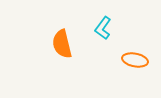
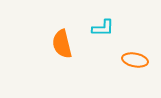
cyan L-shape: rotated 125 degrees counterclockwise
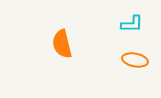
cyan L-shape: moved 29 px right, 4 px up
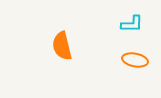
orange semicircle: moved 2 px down
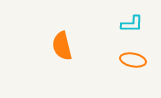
orange ellipse: moved 2 px left
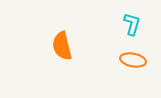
cyan L-shape: rotated 75 degrees counterclockwise
